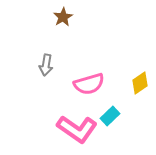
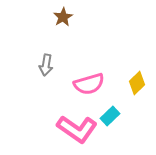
yellow diamond: moved 3 px left; rotated 10 degrees counterclockwise
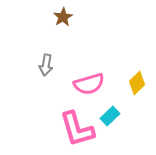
pink L-shape: rotated 39 degrees clockwise
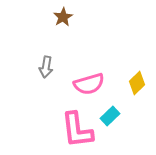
gray arrow: moved 2 px down
pink L-shape: moved 1 px down; rotated 9 degrees clockwise
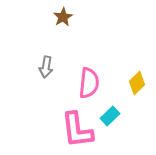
pink semicircle: moved 1 px up; rotated 68 degrees counterclockwise
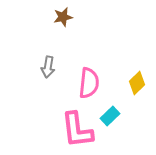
brown star: rotated 18 degrees clockwise
gray arrow: moved 2 px right
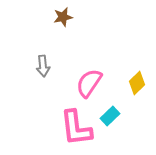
gray arrow: moved 5 px left, 1 px up; rotated 15 degrees counterclockwise
pink semicircle: rotated 152 degrees counterclockwise
pink L-shape: moved 1 px left, 2 px up
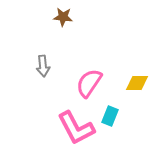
brown star: rotated 18 degrees clockwise
yellow diamond: rotated 45 degrees clockwise
cyan rectangle: rotated 24 degrees counterclockwise
pink L-shape: rotated 21 degrees counterclockwise
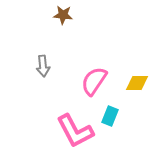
brown star: moved 2 px up
pink semicircle: moved 5 px right, 2 px up
pink L-shape: moved 1 px left, 3 px down
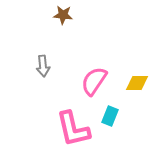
pink L-shape: moved 2 px left, 2 px up; rotated 15 degrees clockwise
